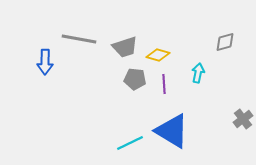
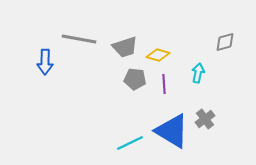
gray cross: moved 38 px left
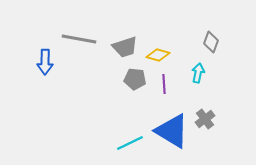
gray diamond: moved 14 px left; rotated 55 degrees counterclockwise
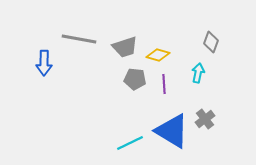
blue arrow: moved 1 px left, 1 px down
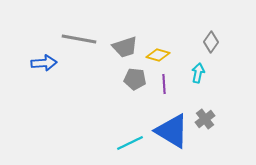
gray diamond: rotated 15 degrees clockwise
blue arrow: rotated 95 degrees counterclockwise
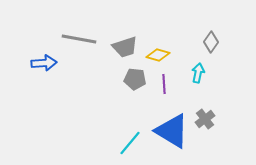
cyan line: rotated 24 degrees counterclockwise
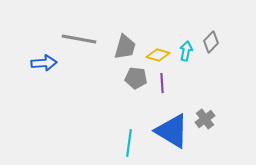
gray diamond: rotated 10 degrees clockwise
gray trapezoid: rotated 56 degrees counterclockwise
cyan arrow: moved 12 px left, 22 px up
gray pentagon: moved 1 px right, 1 px up
purple line: moved 2 px left, 1 px up
cyan line: moved 1 px left; rotated 32 degrees counterclockwise
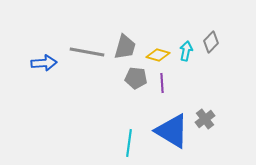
gray line: moved 8 px right, 13 px down
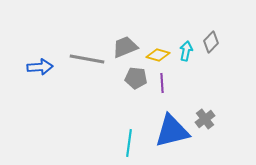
gray trapezoid: rotated 128 degrees counterclockwise
gray line: moved 7 px down
blue arrow: moved 4 px left, 4 px down
blue triangle: rotated 45 degrees counterclockwise
